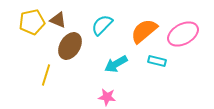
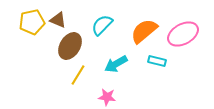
yellow line: moved 32 px right; rotated 15 degrees clockwise
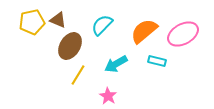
pink star: moved 1 px right, 1 px up; rotated 24 degrees clockwise
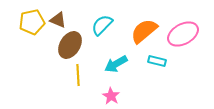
brown ellipse: moved 1 px up
yellow line: rotated 35 degrees counterclockwise
pink star: moved 3 px right
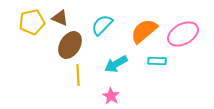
brown triangle: moved 2 px right, 2 px up
cyan rectangle: rotated 12 degrees counterclockwise
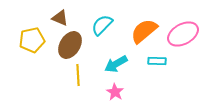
yellow pentagon: moved 18 px down
pink star: moved 4 px right, 4 px up
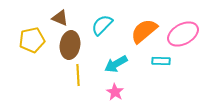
brown ellipse: rotated 24 degrees counterclockwise
cyan rectangle: moved 4 px right
